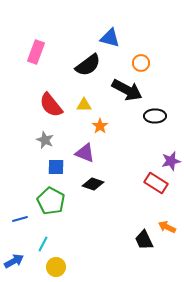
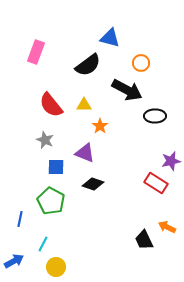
blue line: rotated 63 degrees counterclockwise
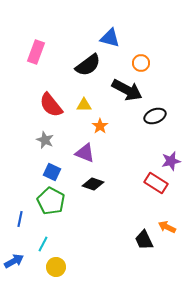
black ellipse: rotated 20 degrees counterclockwise
blue square: moved 4 px left, 5 px down; rotated 24 degrees clockwise
